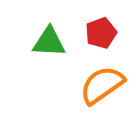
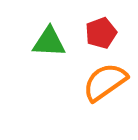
orange semicircle: moved 3 px right, 3 px up
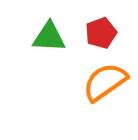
green triangle: moved 5 px up
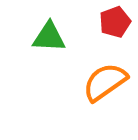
red pentagon: moved 14 px right, 11 px up
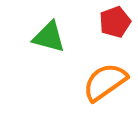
green triangle: rotated 12 degrees clockwise
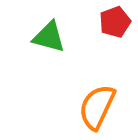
orange semicircle: moved 8 px left, 25 px down; rotated 30 degrees counterclockwise
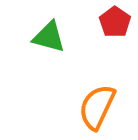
red pentagon: rotated 16 degrees counterclockwise
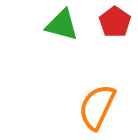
green triangle: moved 13 px right, 12 px up
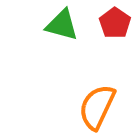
red pentagon: moved 1 px down
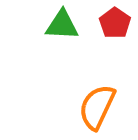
green triangle: rotated 12 degrees counterclockwise
